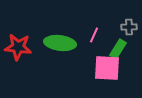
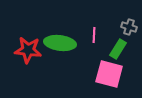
gray cross: rotated 21 degrees clockwise
pink line: rotated 21 degrees counterclockwise
red star: moved 10 px right, 3 px down
pink square: moved 2 px right, 6 px down; rotated 12 degrees clockwise
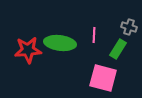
red star: rotated 12 degrees counterclockwise
pink square: moved 6 px left, 4 px down
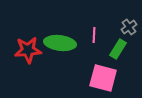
gray cross: rotated 35 degrees clockwise
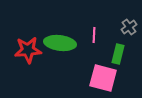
green rectangle: moved 5 px down; rotated 18 degrees counterclockwise
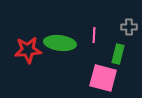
gray cross: rotated 35 degrees clockwise
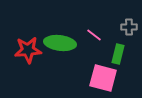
pink line: rotated 56 degrees counterclockwise
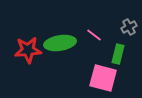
gray cross: rotated 28 degrees counterclockwise
green ellipse: rotated 16 degrees counterclockwise
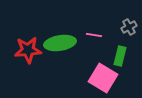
pink line: rotated 28 degrees counterclockwise
green rectangle: moved 2 px right, 2 px down
pink square: rotated 16 degrees clockwise
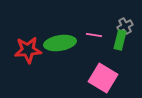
gray cross: moved 4 px left, 1 px up
green rectangle: moved 16 px up
